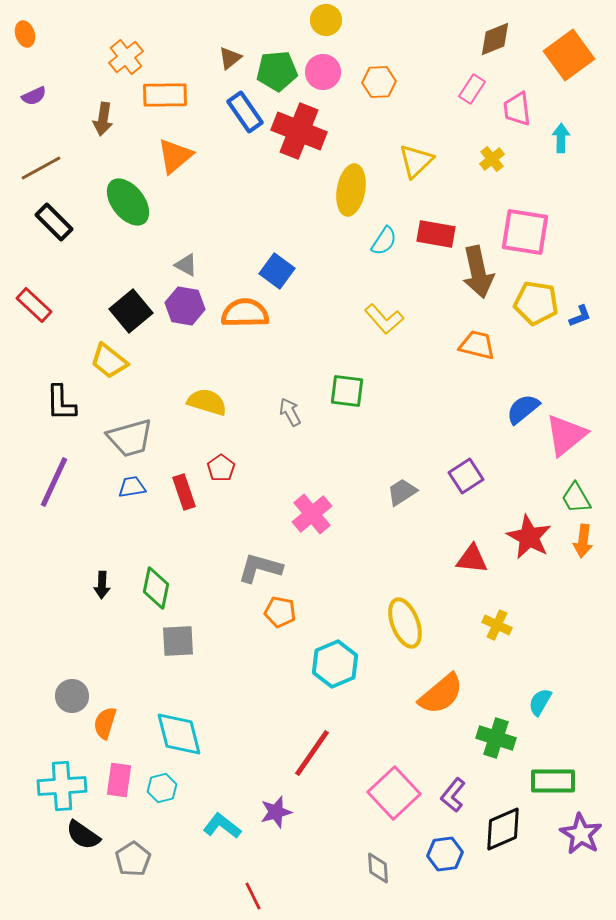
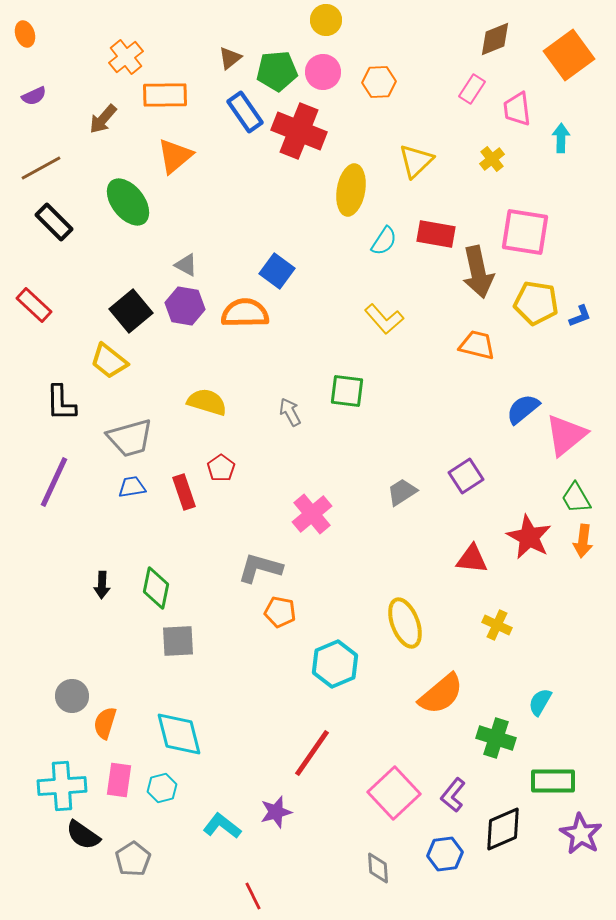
brown arrow at (103, 119): rotated 32 degrees clockwise
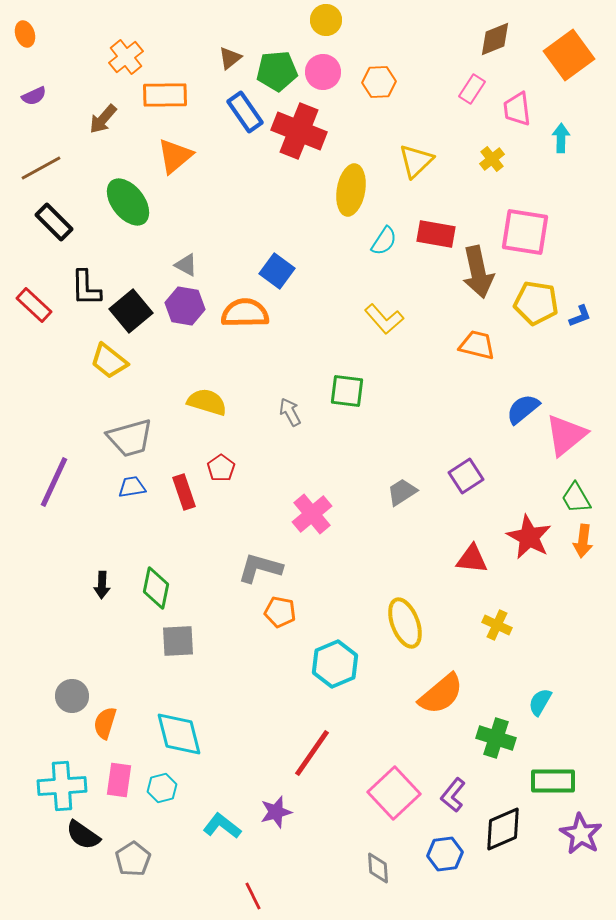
black L-shape at (61, 403): moved 25 px right, 115 px up
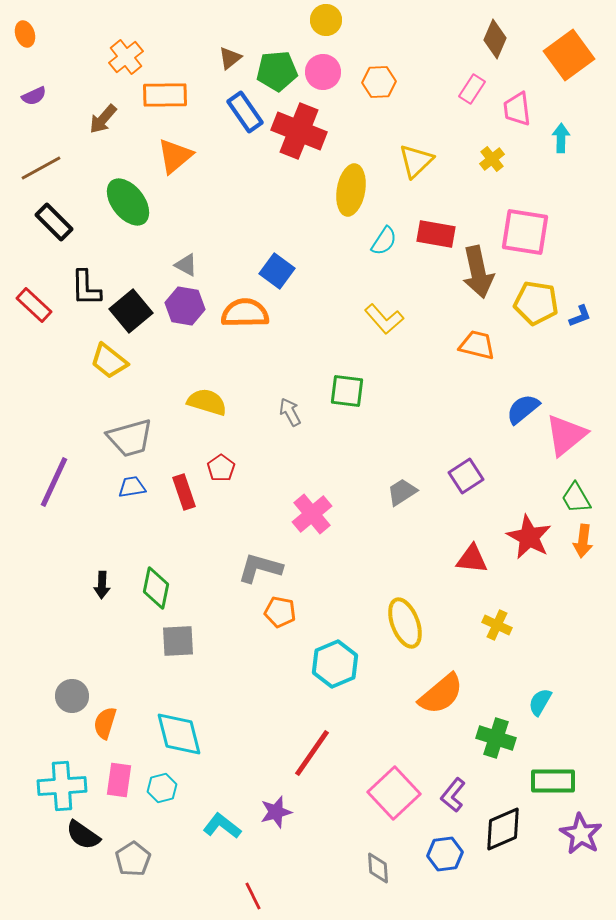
brown diamond at (495, 39): rotated 45 degrees counterclockwise
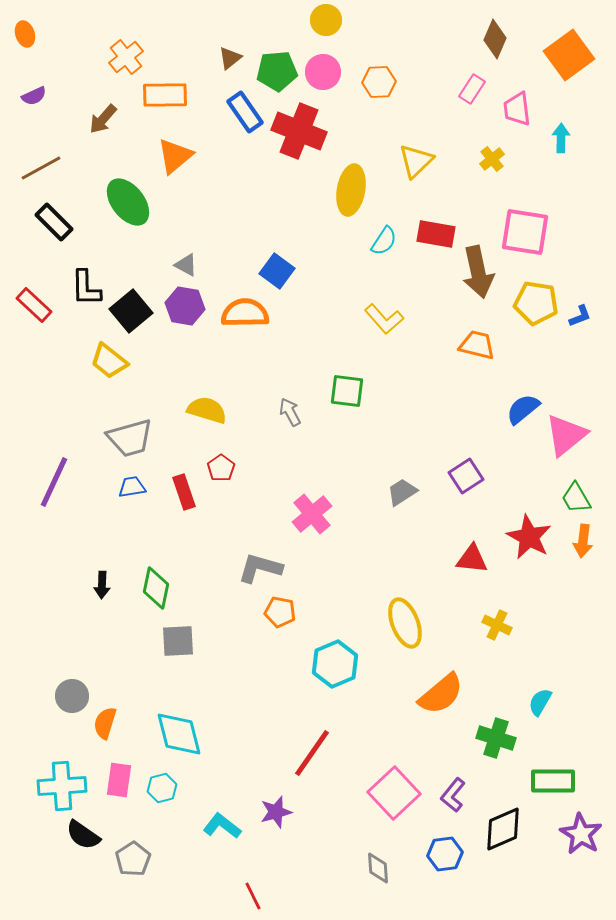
yellow semicircle at (207, 402): moved 8 px down
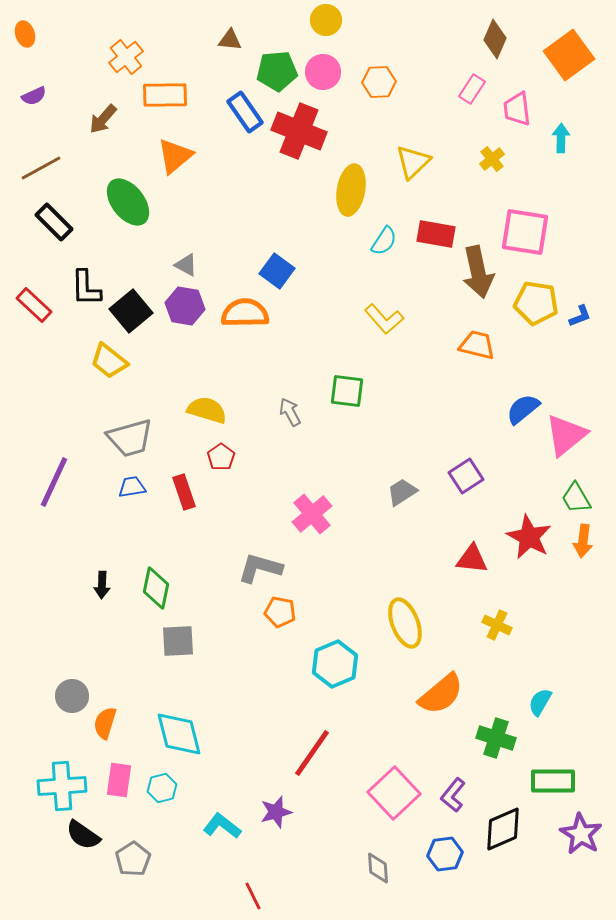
brown triangle at (230, 58): moved 18 px up; rotated 45 degrees clockwise
yellow triangle at (416, 161): moved 3 px left, 1 px down
red pentagon at (221, 468): moved 11 px up
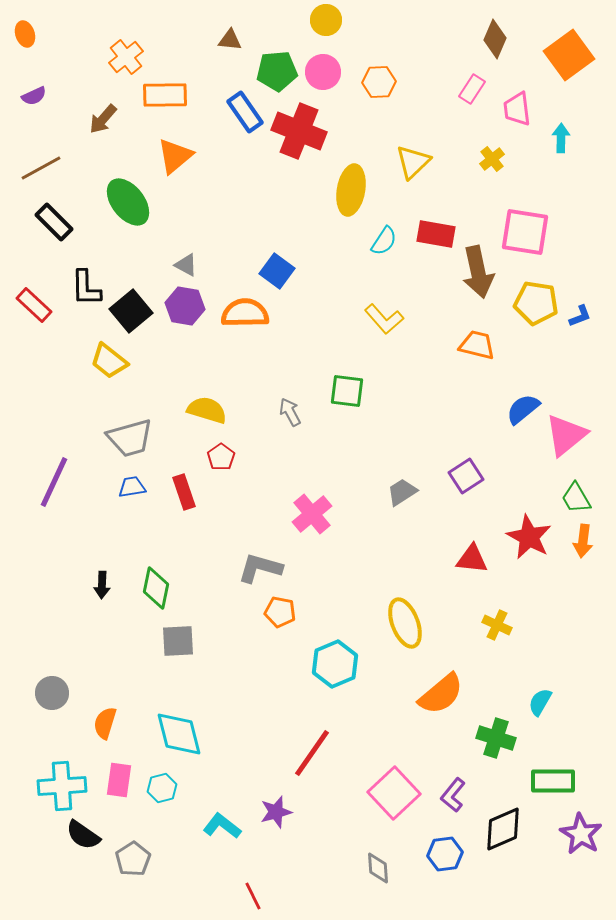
gray circle at (72, 696): moved 20 px left, 3 px up
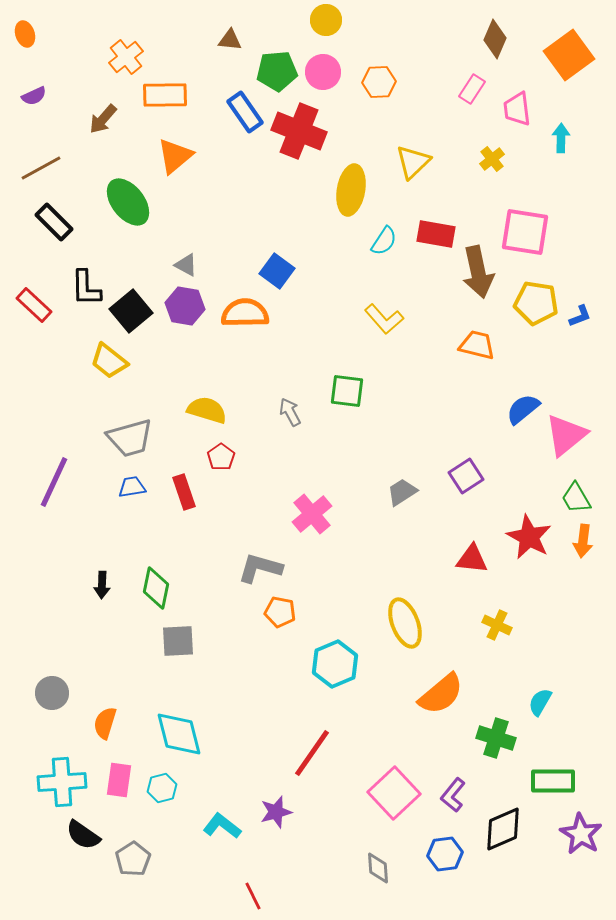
cyan cross at (62, 786): moved 4 px up
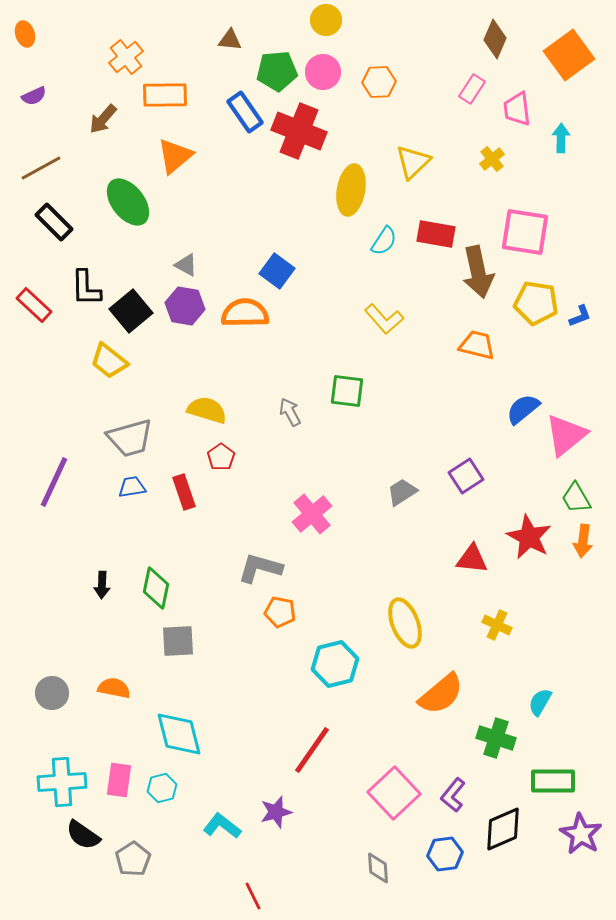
cyan hexagon at (335, 664): rotated 9 degrees clockwise
orange semicircle at (105, 723): moved 9 px right, 35 px up; rotated 84 degrees clockwise
red line at (312, 753): moved 3 px up
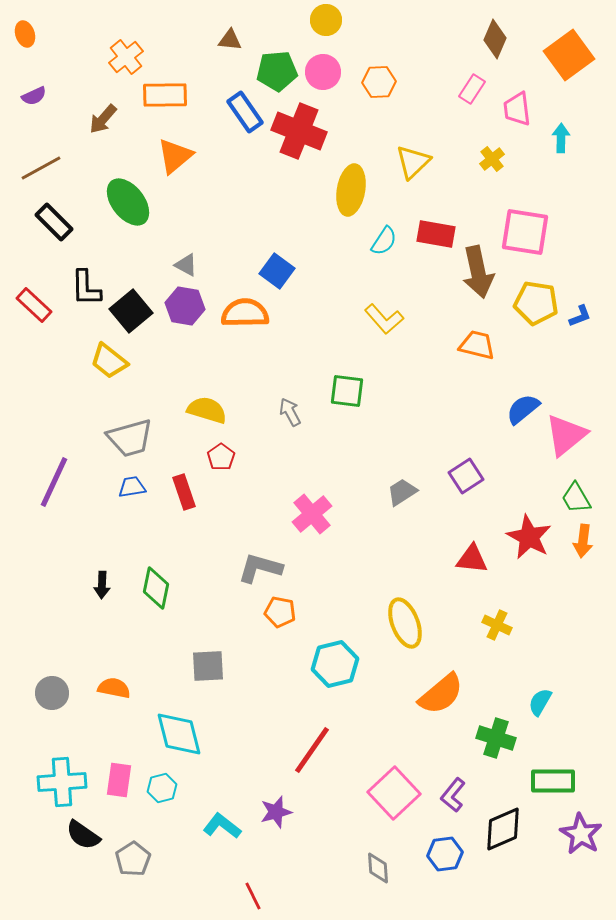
gray square at (178, 641): moved 30 px right, 25 px down
